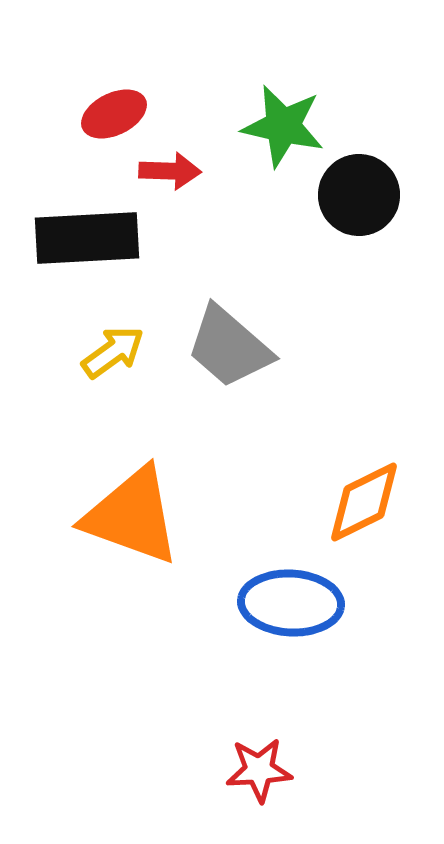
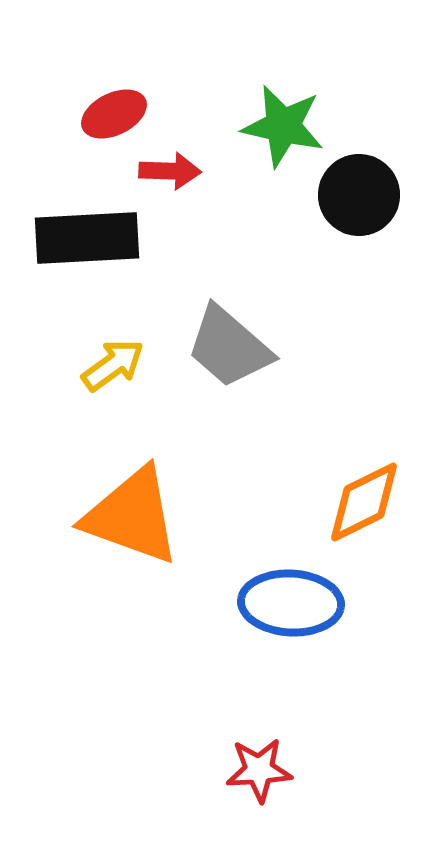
yellow arrow: moved 13 px down
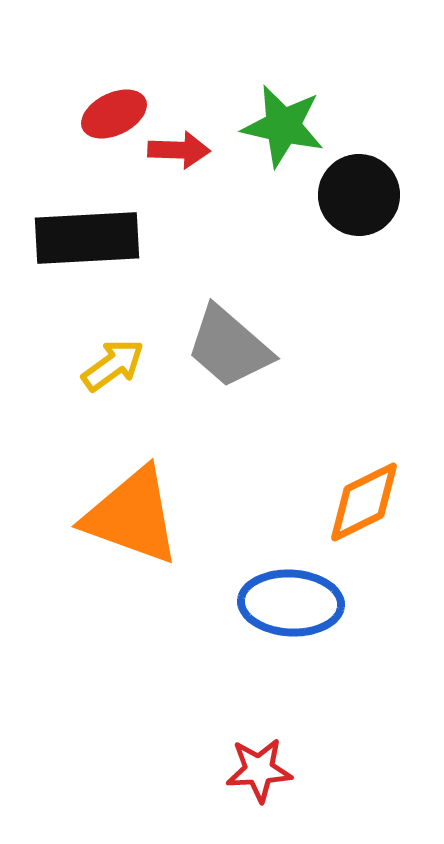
red arrow: moved 9 px right, 21 px up
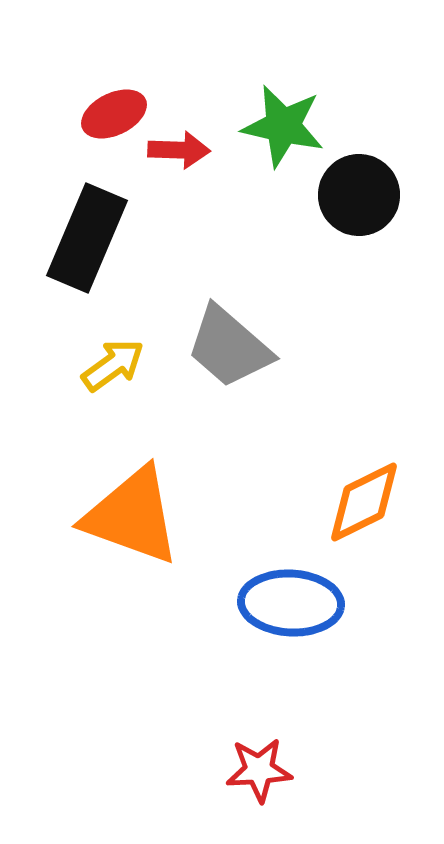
black rectangle: rotated 64 degrees counterclockwise
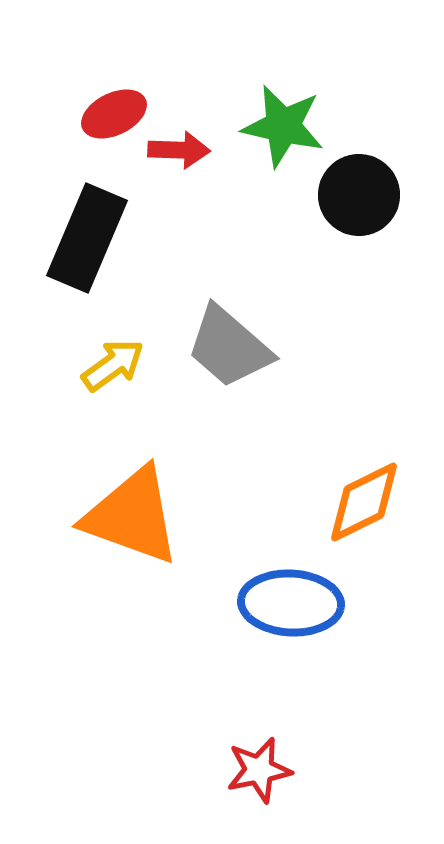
red star: rotated 8 degrees counterclockwise
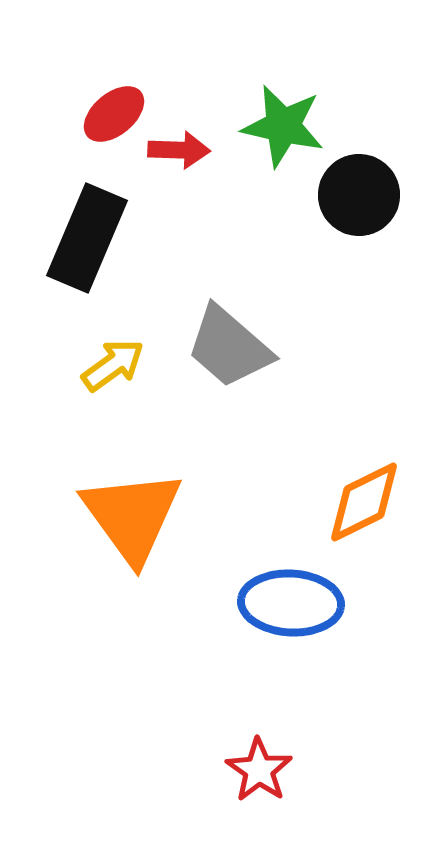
red ellipse: rotated 14 degrees counterclockwise
orange triangle: rotated 34 degrees clockwise
red star: rotated 26 degrees counterclockwise
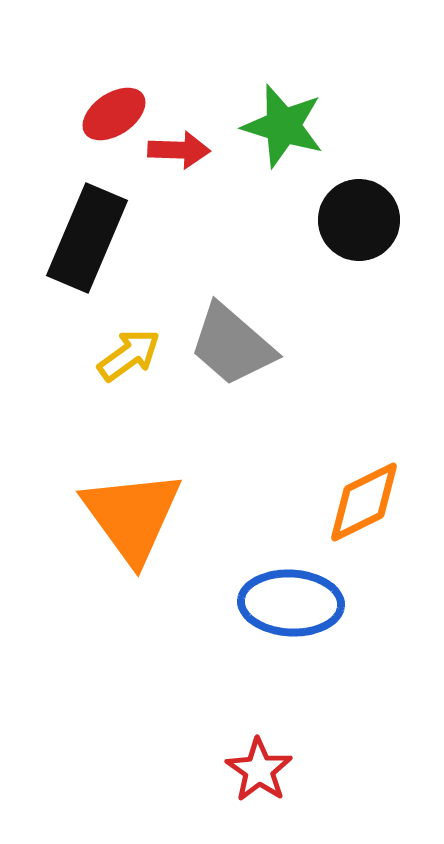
red ellipse: rotated 6 degrees clockwise
green star: rotated 4 degrees clockwise
black circle: moved 25 px down
gray trapezoid: moved 3 px right, 2 px up
yellow arrow: moved 16 px right, 10 px up
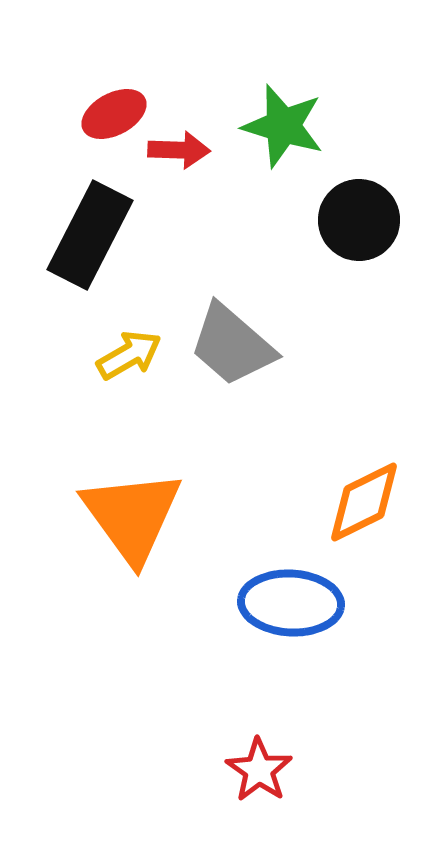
red ellipse: rotated 6 degrees clockwise
black rectangle: moved 3 px right, 3 px up; rotated 4 degrees clockwise
yellow arrow: rotated 6 degrees clockwise
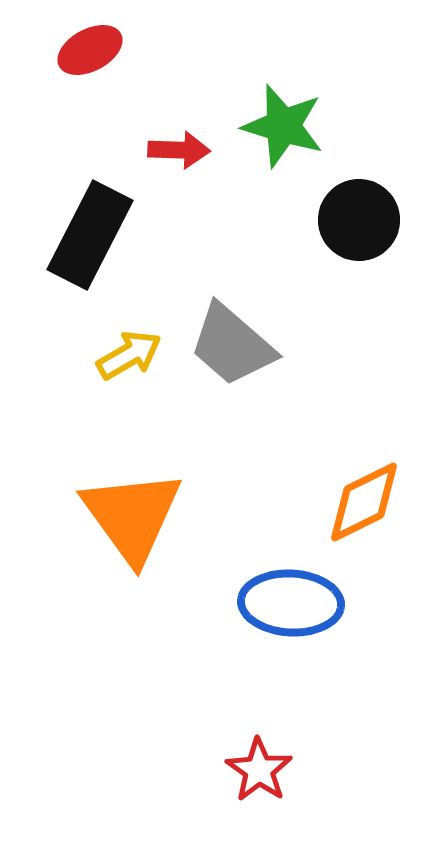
red ellipse: moved 24 px left, 64 px up
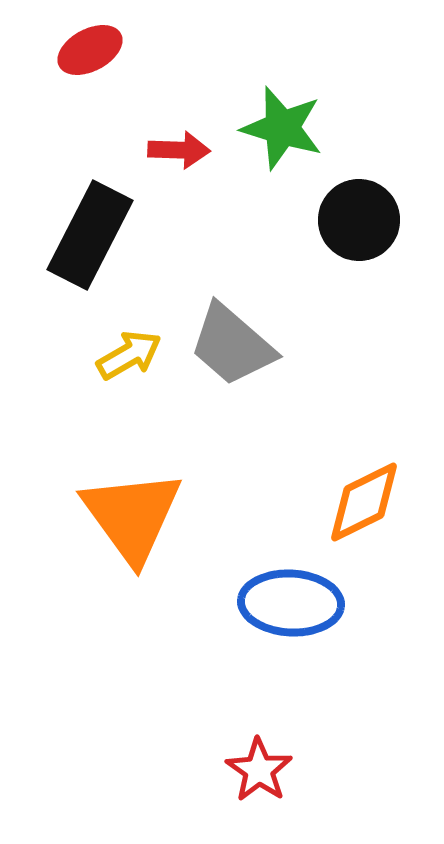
green star: moved 1 px left, 2 px down
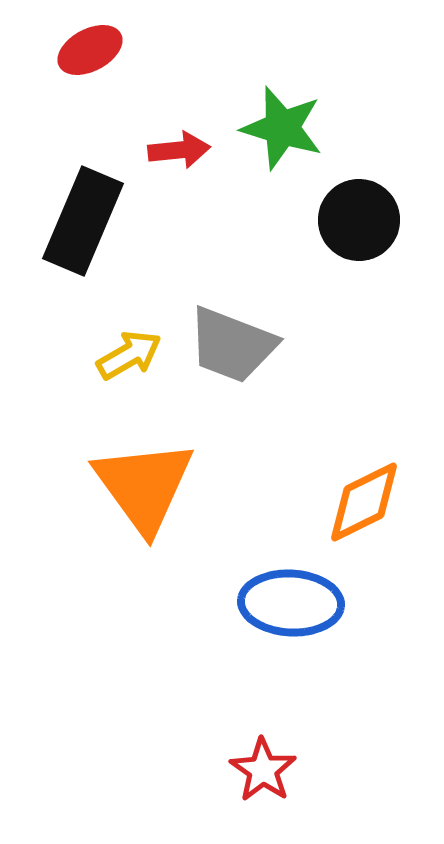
red arrow: rotated 8 degrees counterclockwise
black rectangle: moved 7 px left, 14 px up; rotated 4 degrees counterclockwise
gray trapezoid: rotated 20 degrees counterclockwise
orange triangle: moved 12 px right, 30 px up
red star: moved 4 px right
